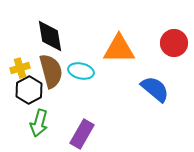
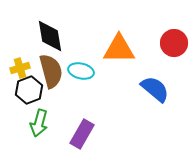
black hexagon: rotated 8 degrees clockwise
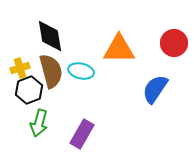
blue semicircle: rotated 96 degrees counterclockwise
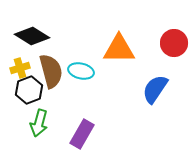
black diamond: moved 18 px left; rotated 48 degrees counterclockwise
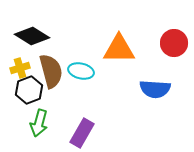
blue semicircle: rotated 120 degrees counterclockwise
purple rectangle: moved 1 px up
